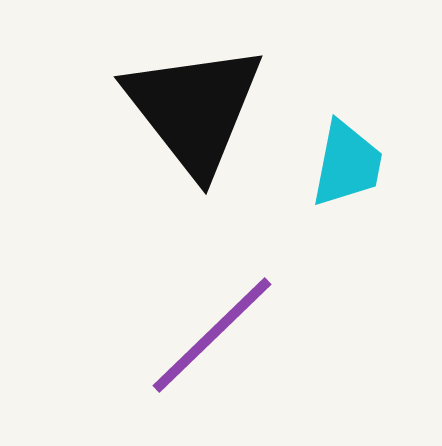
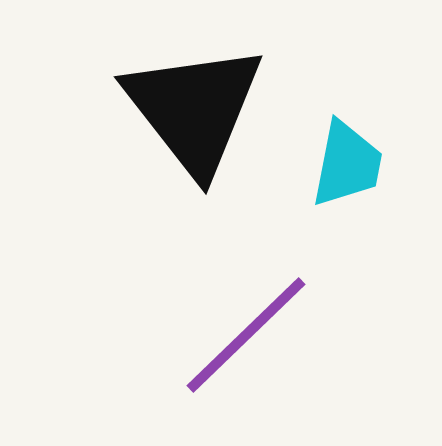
purple line: moved 34 px right
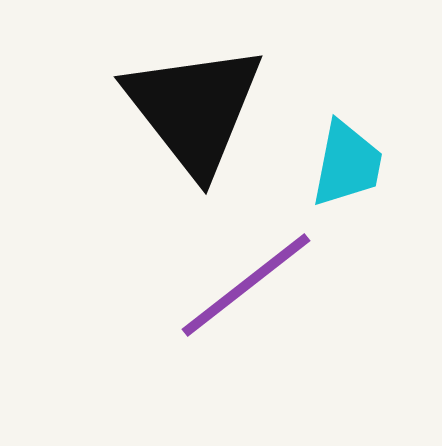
purple line: moved 50 px up; rotated 6 degrees clockwise
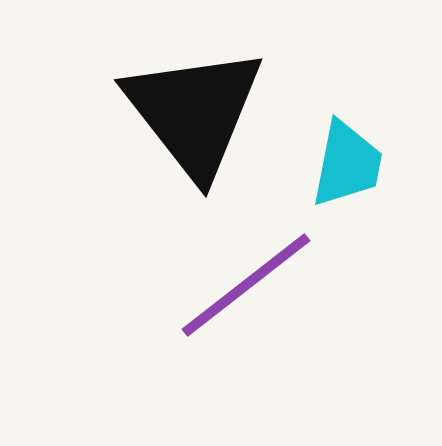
black triangle: moved 3 px down
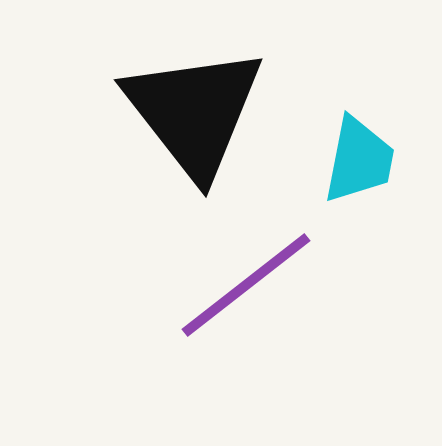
cyan trapezoid: moved 12 px right, 4 px up
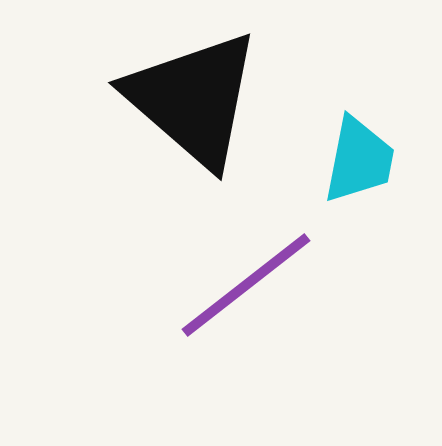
black triangle: moved 1 px left, 13 px up; rotated 11 degrees counterclockwise
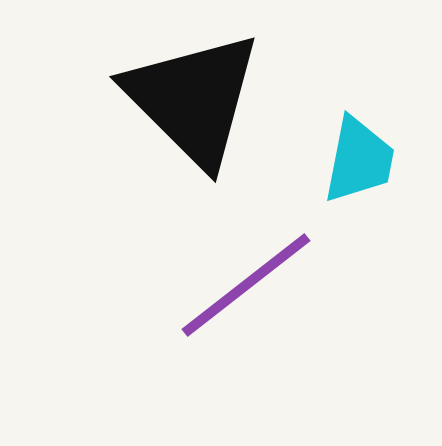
black triangle: rotated 4 degrees clockwise
